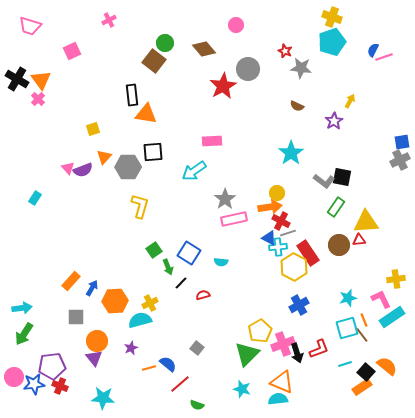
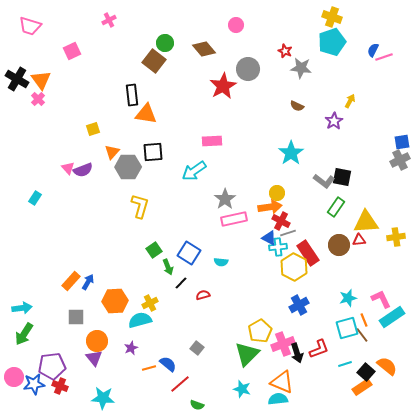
orange triangle at (104, 157): moved 8 px right, 5 px up
yellow cross at (396, 279): moved 42 px up
blue arrow at (92, 288): moved 4 px left, 6 px up
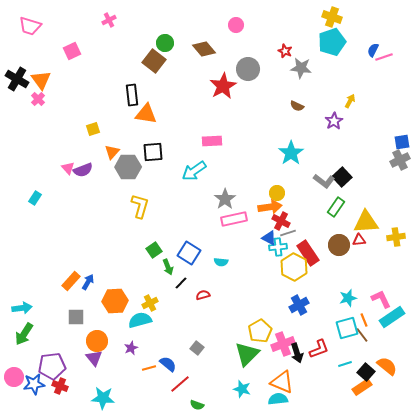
black square at (342, 177): rotated 36 degrees clockwise
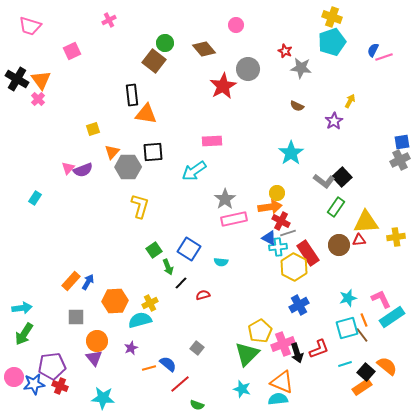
pink triangle at (68, 168): rotated 24 degrees clockwise
blue square at (189, 253): moved 4 px up
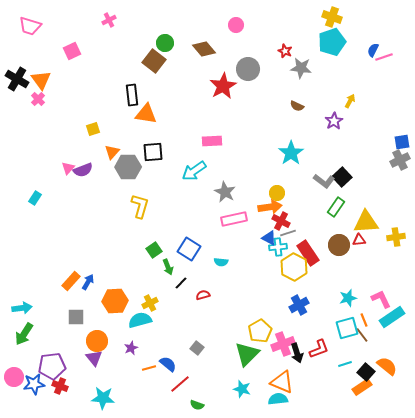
gray star at (225, 199): moved 7 px up; rotated 10 degrees counterclockwise
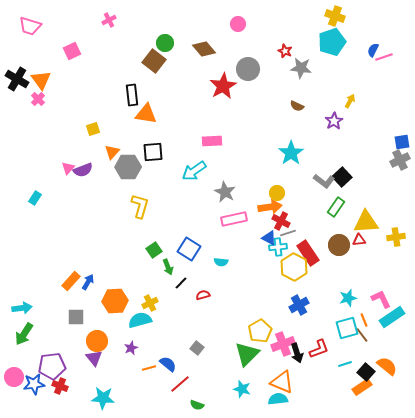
yellow cross at (332, 17): moved 3 px right, 1 px up
pink circle at (236, 25): moved 2 px right, 1 px up
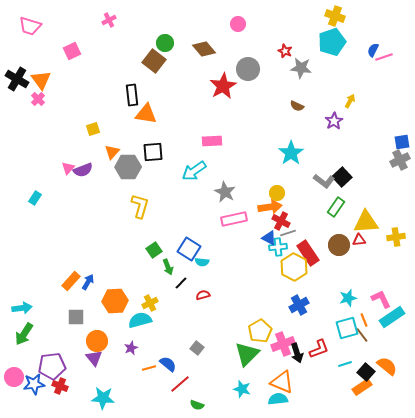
cyan semicircle at (221, 262): moved 19 px left
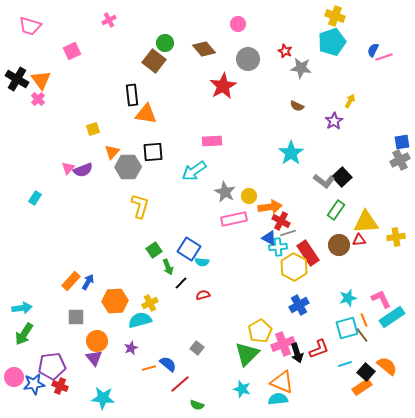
gray circle at (248, 69): moved 10 px up
yellow circle at (277, 193): moved 28 px left, 3 px down
green rectangle at (336, 207): moved 3 px down
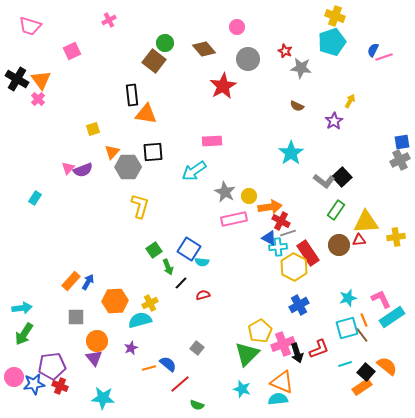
pink circle at (238, 24): moved 1 px left, 3 px down
